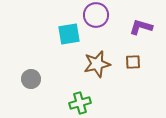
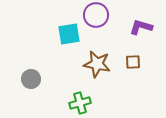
brown star: rotated 24 degrees clockwise
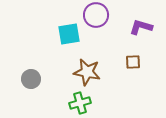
brown star: moved 10 px left, 8 px down
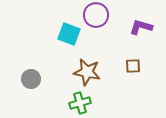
cyan square: rotated 30 degrees clockwise
brown square: moved 4 px down
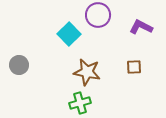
purple circle: moved 2 px right
purple L-shape: rotated 10 degrees clockwise
cyan square: rotated 25 degrees clockwise
brown square: moved 1 px right, 1 px down
gray circle: moved 12 px left, 14 px up
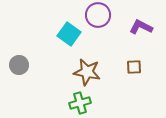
cyan square: rotated 10 degrees counterclockwise
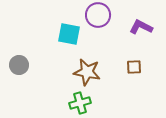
cyan square: rotated 25 degrees counterclockwise
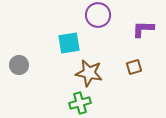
purple L-shape: moved 2 px right, 2 px down; rotated 25 degrees counterclockwise
cyan square: moved 9 px down; rotated 20 degrees counterclockwise
brown square: rotated 14 degrees counterclockwise
brown star: moved 2 px right, 1 px down
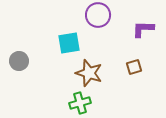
gray circle: moved 4 px up
brown star: rotated 8 degrees clockwise
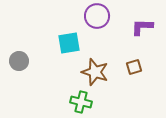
purple circle: moved 1 px left, 1 px down
purple L-shape: moved 1 px left, 2 px up
brown star: moved 6 px right, 1 px up
green cross: moved 1 px right, 1 px up; rotated 30 degrees clockwise
